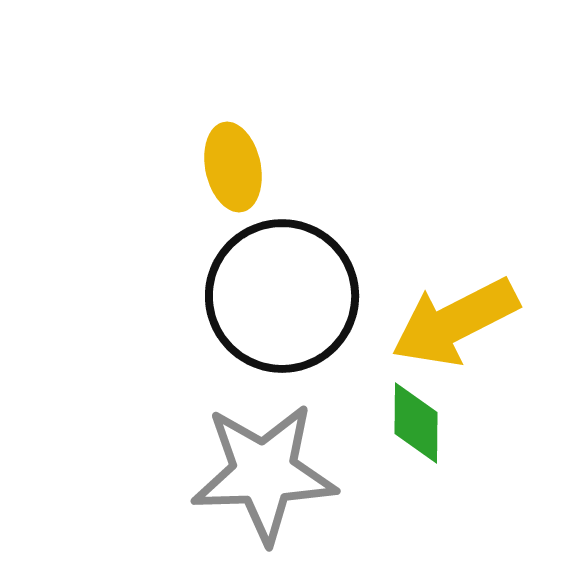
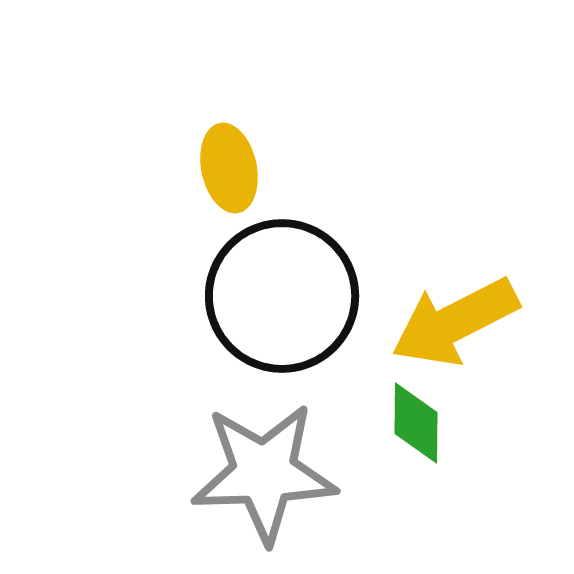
yellow ellipse: moved 4 px left, 1 px down
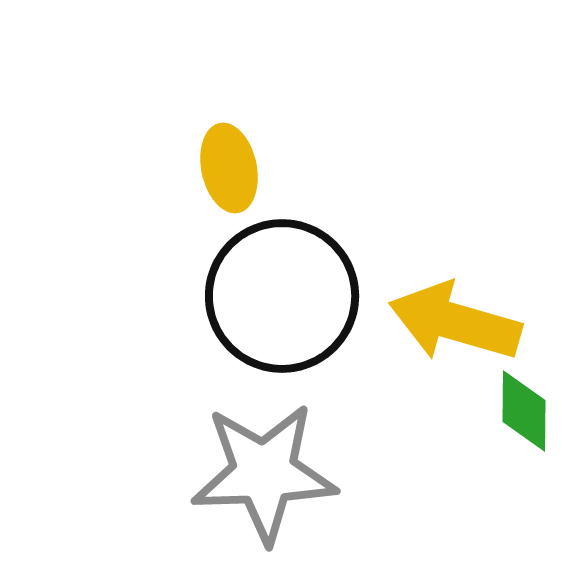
yellow arrow: rotated 43 degrees clockwise
green diamond: moved 108 px right, 12 px up
